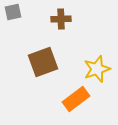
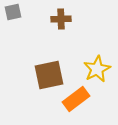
brown square: moved 6 px right, 13 px down; rotated 8 degrees clockwise
yellow star: rotated 8 degrees counterclockwise
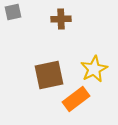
yellow star: moved 3 px left
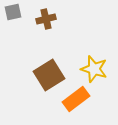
brown cross: moved 15 px left; rotated 12 degrees counterclockwise
yellow star: rotated 28 degrees counterclockwise
brown square: rotated 20 degrees counterclockwise
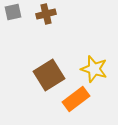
brown cross: moved 5 px up
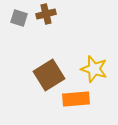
gray square: moved 6 px right, 6 px down; rotated 30 degrees clockwise
orange rectangle: rotated 32 degrees clockwise
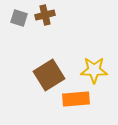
brown cross: moved 1 px left, 1 px down
yellow star: moved 1 px down; rotated 16 degrees counterclockwise
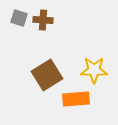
brown cross: moved 2 px left, 5 px down; rotated 18 degrees clockwise
brown square: moved 2 px left
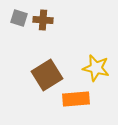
yellow star: moved 2 px right, 2 px up; rotated 12 degrees clockwise
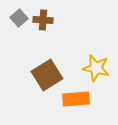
gray square: rotated 30 degrees clockwise
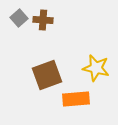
brown square: rotated 12 degrees clockwise
